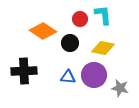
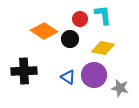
orange diamond: moved 1 px right
black circle: moved 4 px up
blue triangle: rotated 28 degrees clockwise
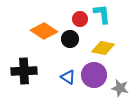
cyan L-shape: moved 1 px left, 1 px up
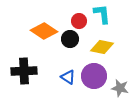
red circle: moved 1 px left, 2 px down
yellow diamond: moved 1 px left, 1 px up
purple circle: moved 1 px down
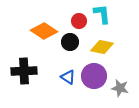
black circle: moved 3 px down
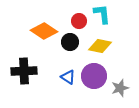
yellow diamond: moved 2 px left, 1 px up
gray star: rotated 30 degrees counterclockwise
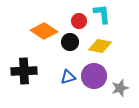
blue triangle: rotated 49 degrees counterclockwise
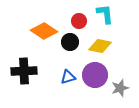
cyan L-shape: moved 3 px right
purple circle: moved 1 px right, 1 px up
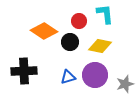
gray star: moved 5 px right, 4 px up
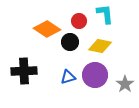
orange diamond: moved 3 px right, 2 px up
gray star: rotated 18 degrees counterclockwise
